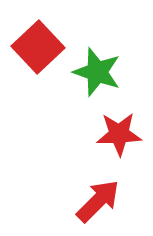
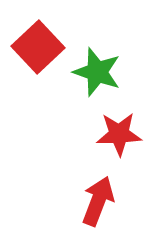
red arrow: rotated 24 degrees counterclockwise
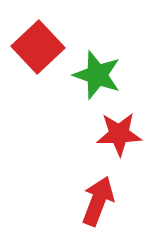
green star: moved 3 px down
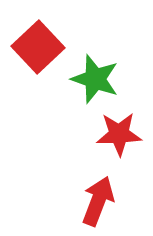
green star: moved 2 px left, 4 px down
